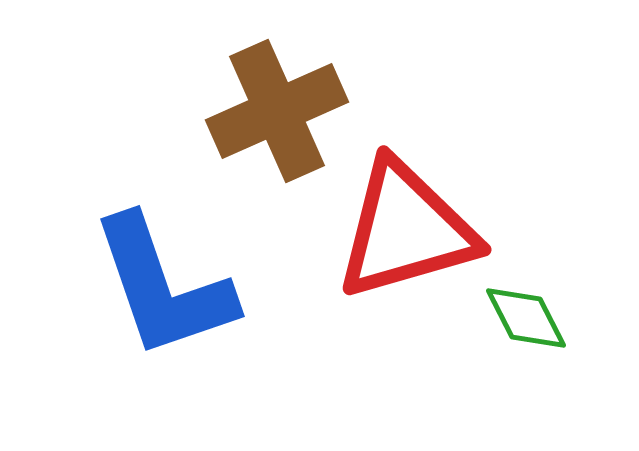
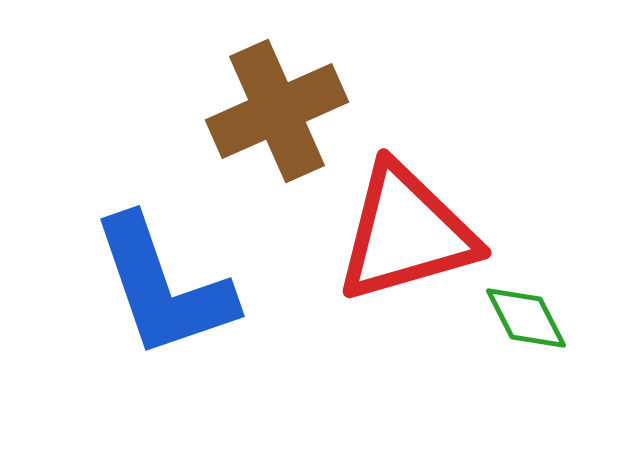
red triangle: moved 3 px down
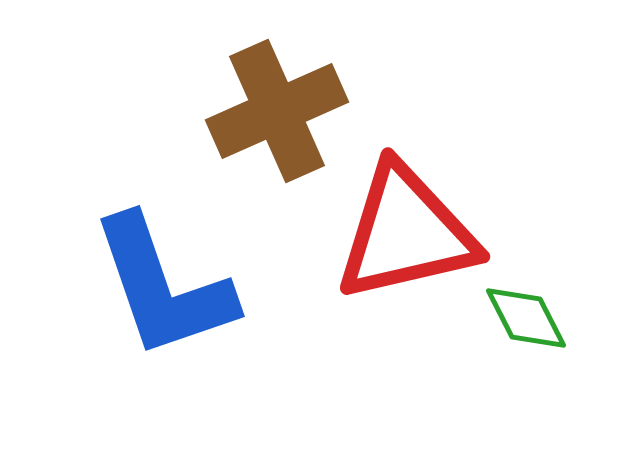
red triangle: rotated 3 degrees clockwise
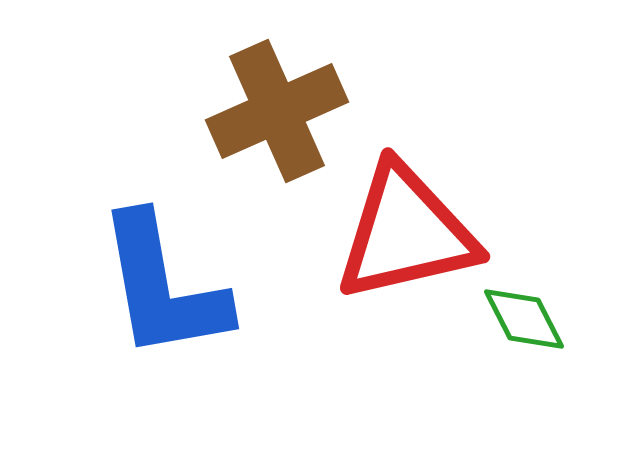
blue L-shape: rotated 9 degrees clockwise
green diamond: moved 2 px left, 1 px down
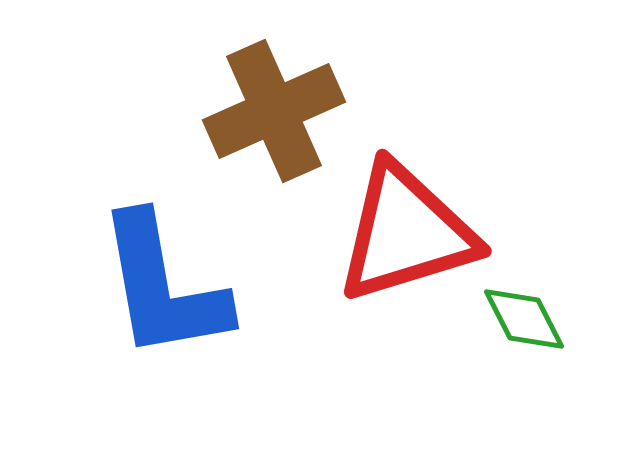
brown cross: moved 3 px left
red triangle: rotated 4 degrees counterclockwise
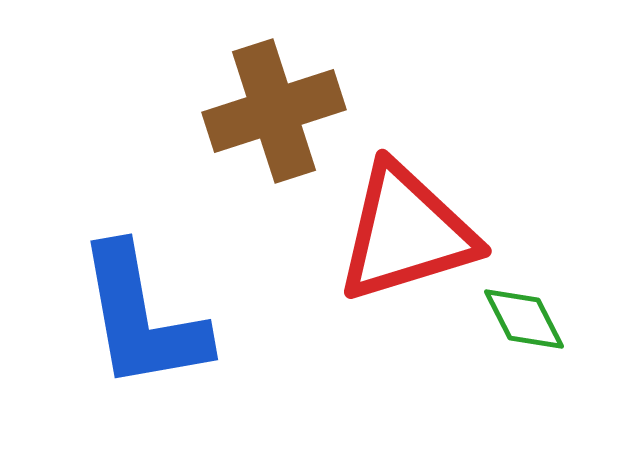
brown cross: rotated 6 degrees clockwise
blue L-shape: moved 21 px left, 31 px down
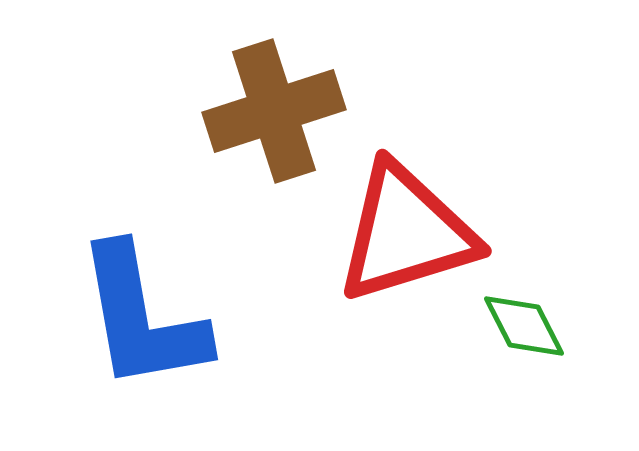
green diamond: moved 7 px down
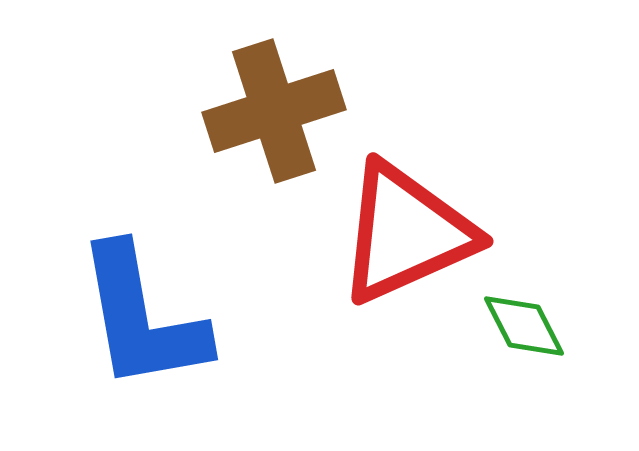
red triangle: rotated 7 degrees counterclockwise
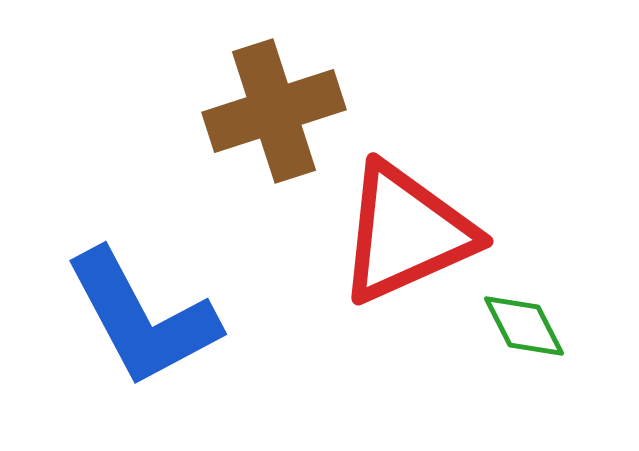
blue L-shape: rotated 18 degrees counterclockwise
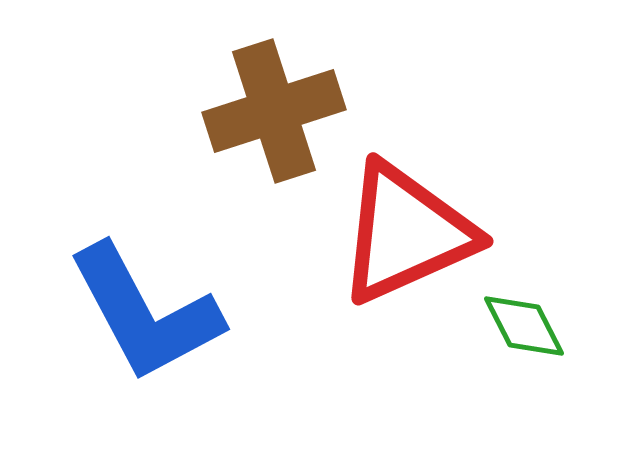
blue L-shape: moved 3 px right, 5 px up
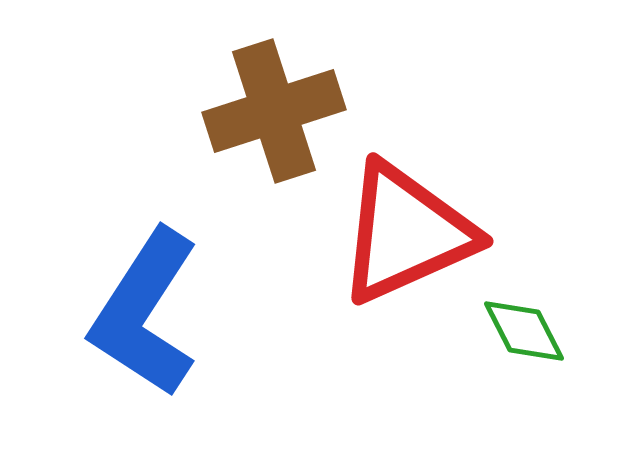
blue L-shape: rotated 61 degrees clockwise
green diamond: moved 5 px down
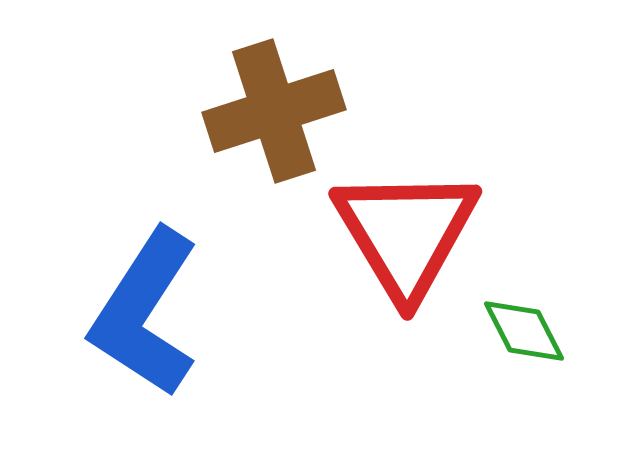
red triangle: rotated 37 degrees counterclockwise
